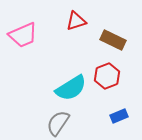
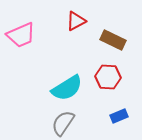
red triangle: rotated 10 degrees counterclockwise
pink trapezoid: moved 2 px left
red hexagon: moved 1 px right, 1 px down; rotated 25 degrees clockwise
cyan semicircle: moved 4 px left
gray semicircle: moved 5 px right
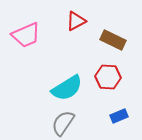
pink trapezoid: moved 5 px right
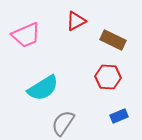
cyan semicircle: moved 24 px left
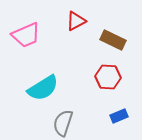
gray semicircle: rotated 16 degrees counterclockwise
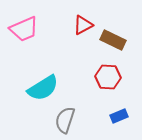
red triangle: moved 7 px right, 4 px down
pink trapezoid: moved 2 px left, 6 px up
gray semicircle: moved 2 px right, 3 px up
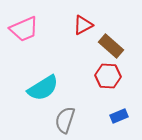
brown rectangle: moved 2 px left, 6 px down; rotated 15 degrees clockwise
red hexagon: moved 1 px up
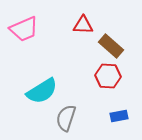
red triangle: rotated 30 degrees clockwise
cyan semicircle: moved 1 px left, 3 px down
blue rectangle: rotated 12 degrees clockwise
gray semicircle: moved 1 px right, 2 px up
